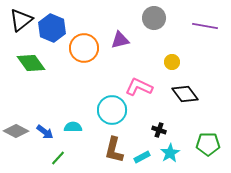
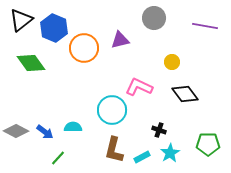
blue hexagon: moved 2 px right
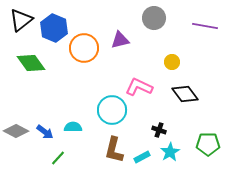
cyan star: moved 1 px up
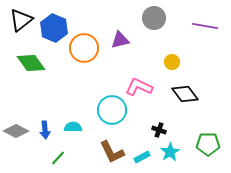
blue arrow: moved 2 px up; rotated 48 degrees clockwise
brown L-shape: moved 2 px left, 2 px down; rotated 40 degrees counterclockwise
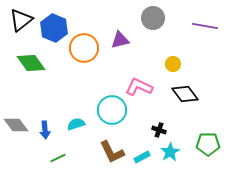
gray circle: moved 1 px left
yellow circle: moved 1 px right, 2 px down
cyan semicircle: moved 3 px right, 3 px up; rotated 18 degrees counterclockwise
gray diamond: moved 6 px up; rotated 25 degrees clockwise
green line: rotated 21 degrees clockwise
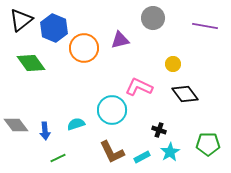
blue arrow: moved 1 px down
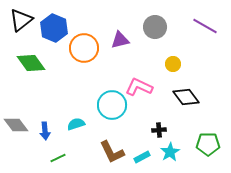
gray circle: moved 2 px right, 9 px down
purple line: rotated 20 degrees clockwise
black diamond: moved 1 px right, 3 px down
cyan circle: moved 5 px up
black cross: rotated 24 degrees counterclockwise
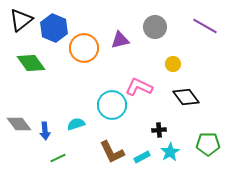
gray diamond: moved 3 px right, 1 px up
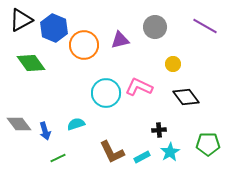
black triangle: rotated 10 degrees clockwise
orange circle: moved 3 px up
cyan circle: moved 6 px left, 12 px up
blue arrow: rotated 12 degrees counterclockwise
